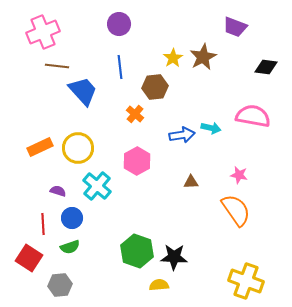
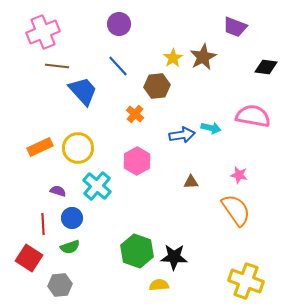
blue line: moved 2 px left, 1 px up; rotated 35 degrees counterclockwise
brown hexagon: moved 2 px right, 1 px up
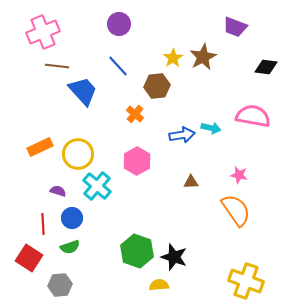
yellow circle: moved 6 px down
black star: rotated 16 degrees clockwise
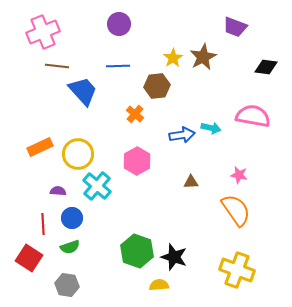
blue line: rotated 50 degrees counterclockwise
purple semicircle: rotated 14 degrees counterclockwise
yellow cross: moved 9 px left, 11 px up
gray hexagon: moved 7 px right; rotated 15 degrees clockwise
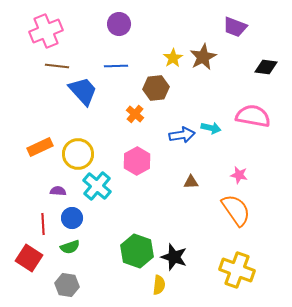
pink cross: moved 3 px right, 1 px up
blue line: moved 2 px left
brown hexagon: moved 1 px left, 2 px down
yellow semicircle: rotated 102 degrees clockwise
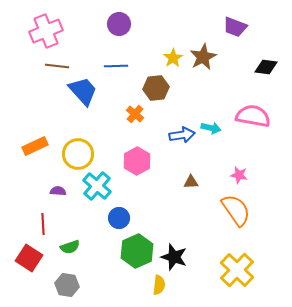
orange rectangle: moved 5 px left, 1 px up
blue circle: moved 47 px right
green hexagon: rotated 16 degrees clockwise
yellow cross: rotated 24 degrees clockwise
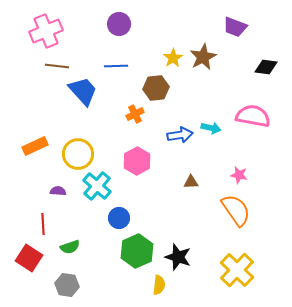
orange cross: rotated 24 degrees clockwise
blue arrow: moved 2 px left
black star: moved 4 px right
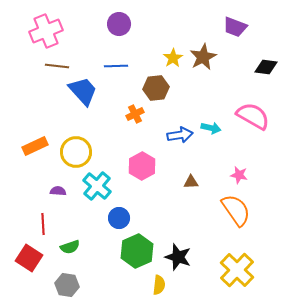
pink semicircle: rotated 20 degrees clockwise
yellow circle: moved 2 px left, 2 px up
pink hexagon: moved 5 px right, 5 px down
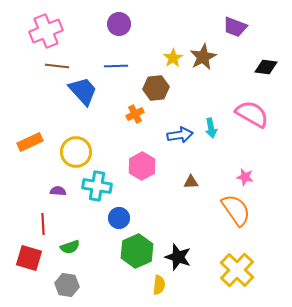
pink semicircle: moved 1 px left, 2 px up
cyan arrow: rotated 66 degrees clockwise
orange rectangle: moved 5 px left, 4 px up
pink star: moved 6 px right, 2 px down
cyan cross: rotated 32 degrees counterclockwise
red square: rotated 16 degrees counterclockwise
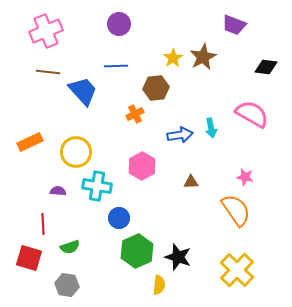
purple trapezoid: moved 1 px left, 2 px up
brown line: moved 9 px left, 6 px down
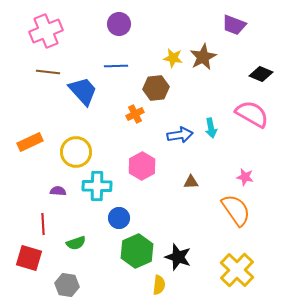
yellow star: rotated 30 degrees counterclockwise
black diamond: moved 5 px left, 7 px down; rotated 15 degrees clockwise
cyan cross: rotated 8 degrees counterclockwise
green semicircle: moved 6 px right, 4 px up
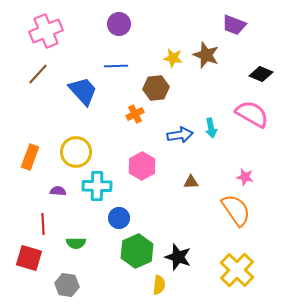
brown star: moved 3 px right, 2 px up; rotated 24 degrees counterclockwise
brown line: moved 10 px left, 2 px down; rotated 55 degrees counterclockwise
orange rectangle: moved 15 px down; rotated 45 degrees counterclockwise
green semicircle: rotated 18 degrees clockwise
